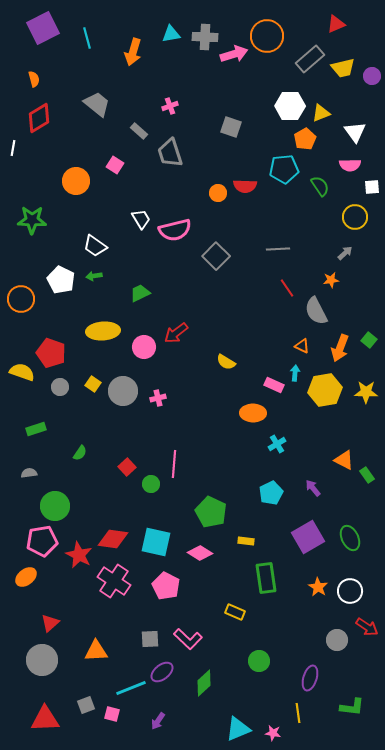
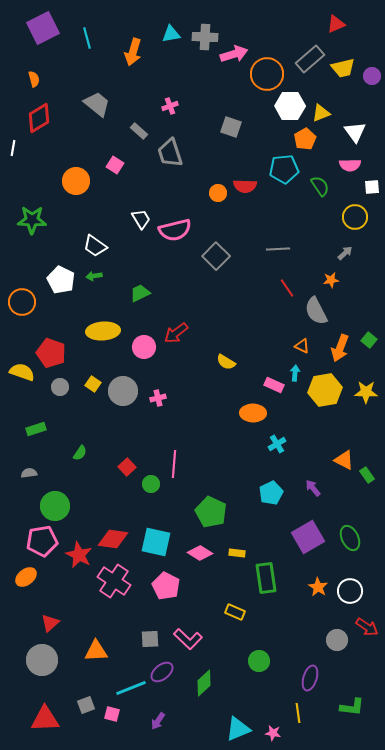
orange circle at (267, 36): moved 38 px down
orange circle at (21, 299): moved 1 px right, 3 px down
yellow rectangle at (246, 541): moved 9 px left, 12 px down
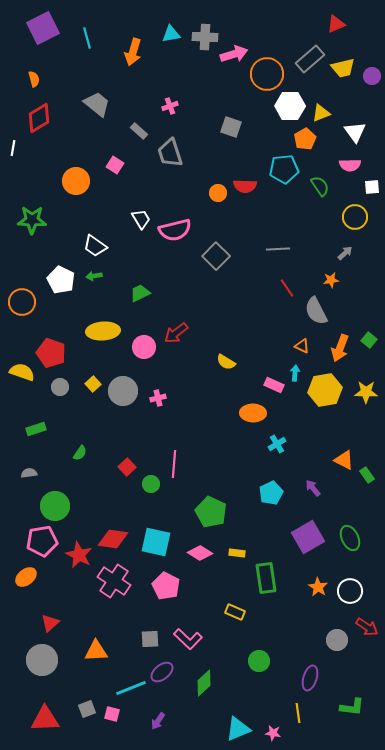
yellow square at (93, 384): rotated 14 degrees clockwise
gray square at (86, 705): moved 1 px right, 4 px down
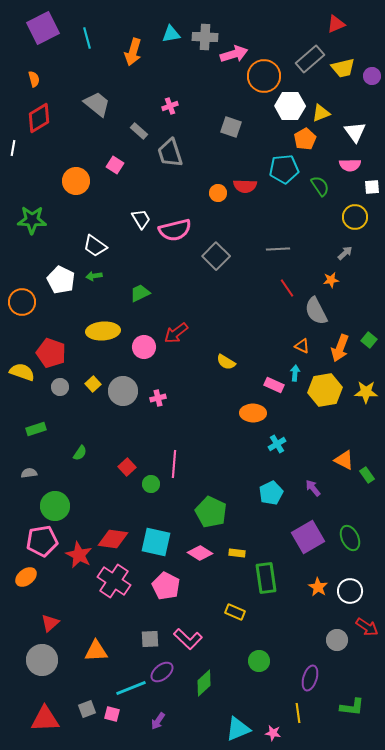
orange circle at (267, 74): moved 3 px left, 2 px down
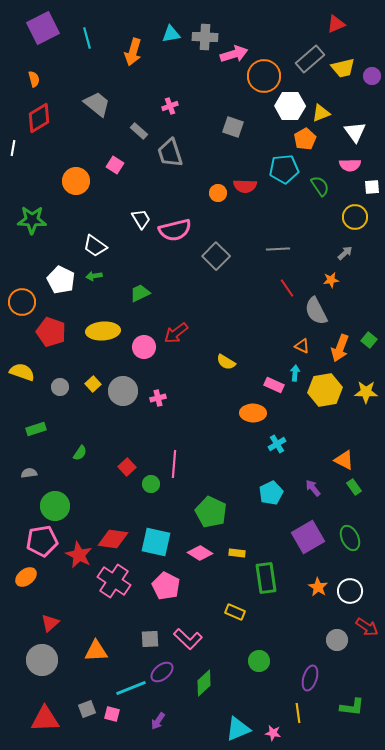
gray square at (231, 127): moved 2 px right
red pentagon at (51, 353): moved 21 px up
green rectangle at (367, 475): moved 13 px left, 12 px down
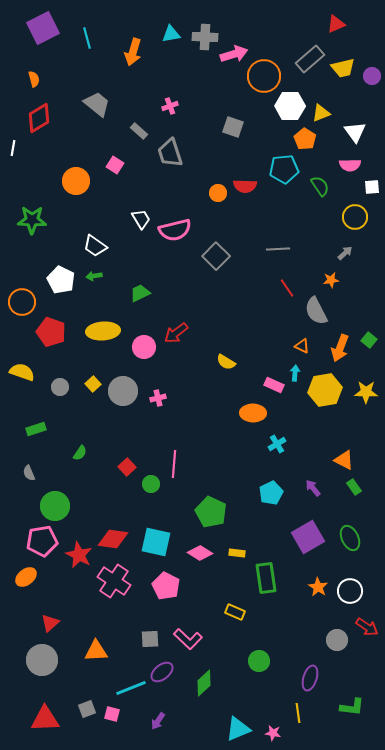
orange pentagon at (305, 139): rotated 10 degrees counterclockwise
gray semicircle at (29, 473): rotated 105 degrees counterclockwise
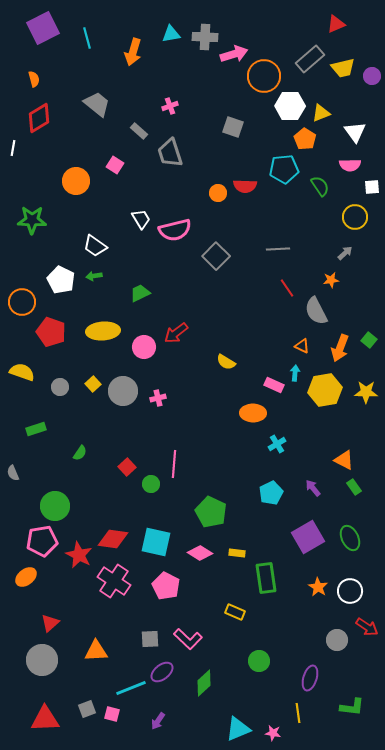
gray semicircle at (29, 473): moved 16 px left
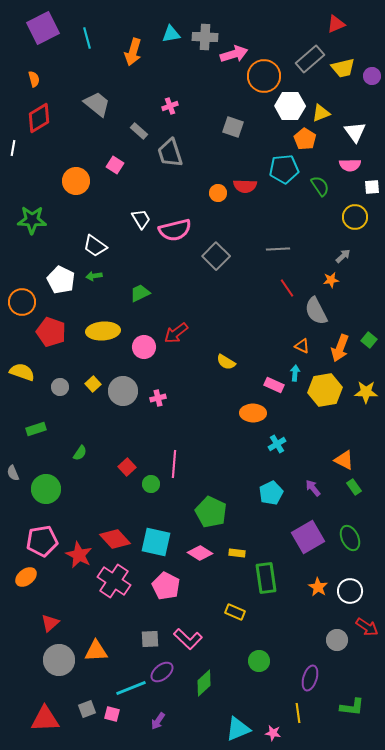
gray arrow at (345, 253): moved 2 px left, 3 px down
green circle at (55, 506): moved 9 px left, 17 px up
red diamond at (113, 539): moved 2 px right; rotated 40 degrees clockwise
gray circle at (42, 660): moved 17 px right
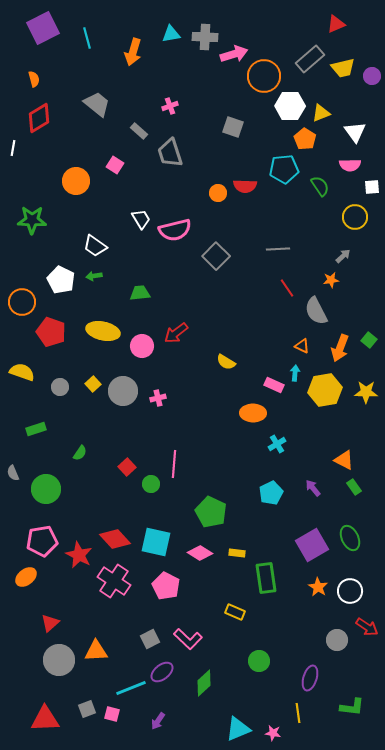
green trapezoid at (140, 293): rotated 20 degrees clockwise
yellow ellipse at (103, 331): rotated 16 degrees clockwise
pink circle at (144, 347): moved 2 px left, 1 px up
purple square at (308, 537): moved 4 px right, 8 px down
gray square at (150, 639): rotated 24 degrees counterclockwise
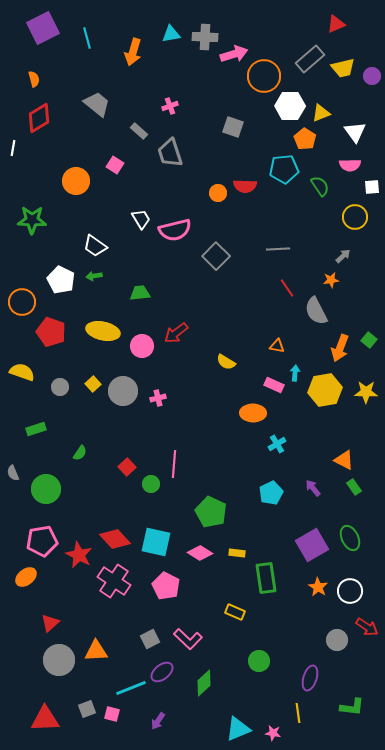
orange triangle at (302, 346): moved 25 px left; rotated 14 degrees counterclockwise
